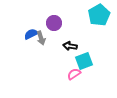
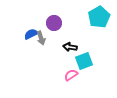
cyan pentagon: moved 2 px down
black arrow: moved 1 px down
pink semicircle: moved 3 px left, 1 px down
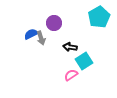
cyan square: rotated 12 degrees counterclockwise
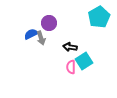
purple circle: moved 5 px left
pink semicircle: moved 8 px up; rotated 56 degrees counterclockwise
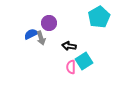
black arrow: moved 1 px left, 1 px up
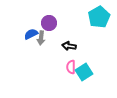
gray arrow: rotated 24 degrees clockwise
cyan square: moved 11 px down
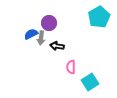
black arrow: moved 12 px left
cyan square: moved 6 px right, 10 px down
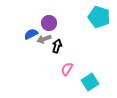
cyan pentagon: rotated 25 degrees counterclockwise
gray arrow: moved 3 px right, 1 px down; rotated 64 degrees clockwise
black arrow: rotated 96 degrees clockwise
pink semicircle: moved 4 px left, 2 px down; rotated 32 degrees clockwise
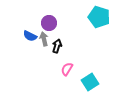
blue semicircle: moved 1 px left, 2 px down; rotated 128 degrees counterclockwise
gray arrow: rotated 96 degrees clockwise
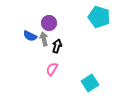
pink semicircle: moved 15 px left
cyan square: moved 1 px down
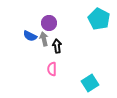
cyan pentagon: moved 2 px down; rotated 10 degrees clockwise
black arrow: rotated 24 degrees counterclockwise
pink semicircle: rotated 32 degrees counterclockwise
